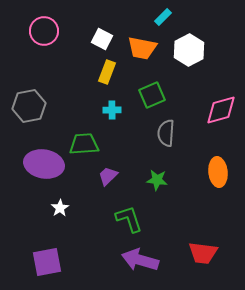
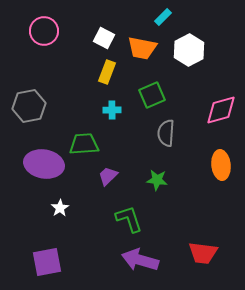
white square: moved 2 px right, 1 px up
orange ellipse: moved 3 px right, 7 px up
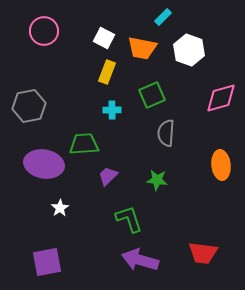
white hexagon: rotated 12 degrees counterclockwise
pink diamond: moved 12 px up
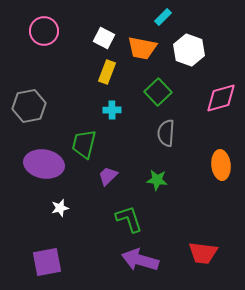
green square: moved 6 px right, 3 px up; rotated 20 degrees counterclockwise
green trapezoid: rotated 72 degrees counterclockwise
white star: rotated 18 degrees clockwise
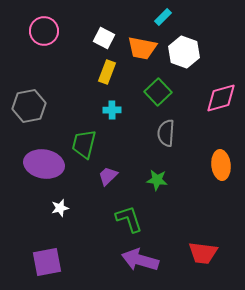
white hexagon: moved 5 px left, 2 px down
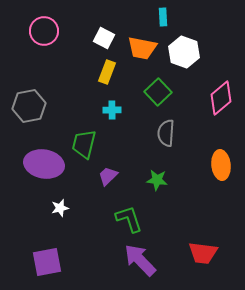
cyan rectangle: rotated 48 degrees counterclockwise
pink diamond: rotated 24 degrees counterclockwise
purple arrow: rotated 30 degrees clockwise
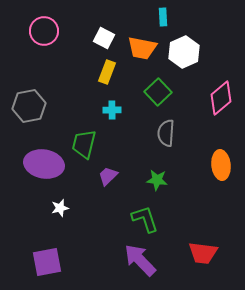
white hexagon: rotated 16 degrees clockwise
green L-shape: moved 16 px right
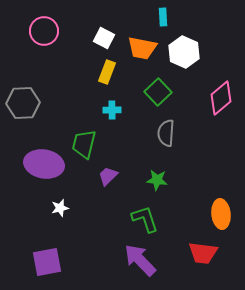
white hexagon: rotated 12 degrees counterclockwise
gray hexagon: moved 6 px left, 3 px up; rotated 8 degrees clockwise
orange ellipse: moved 49 px down
